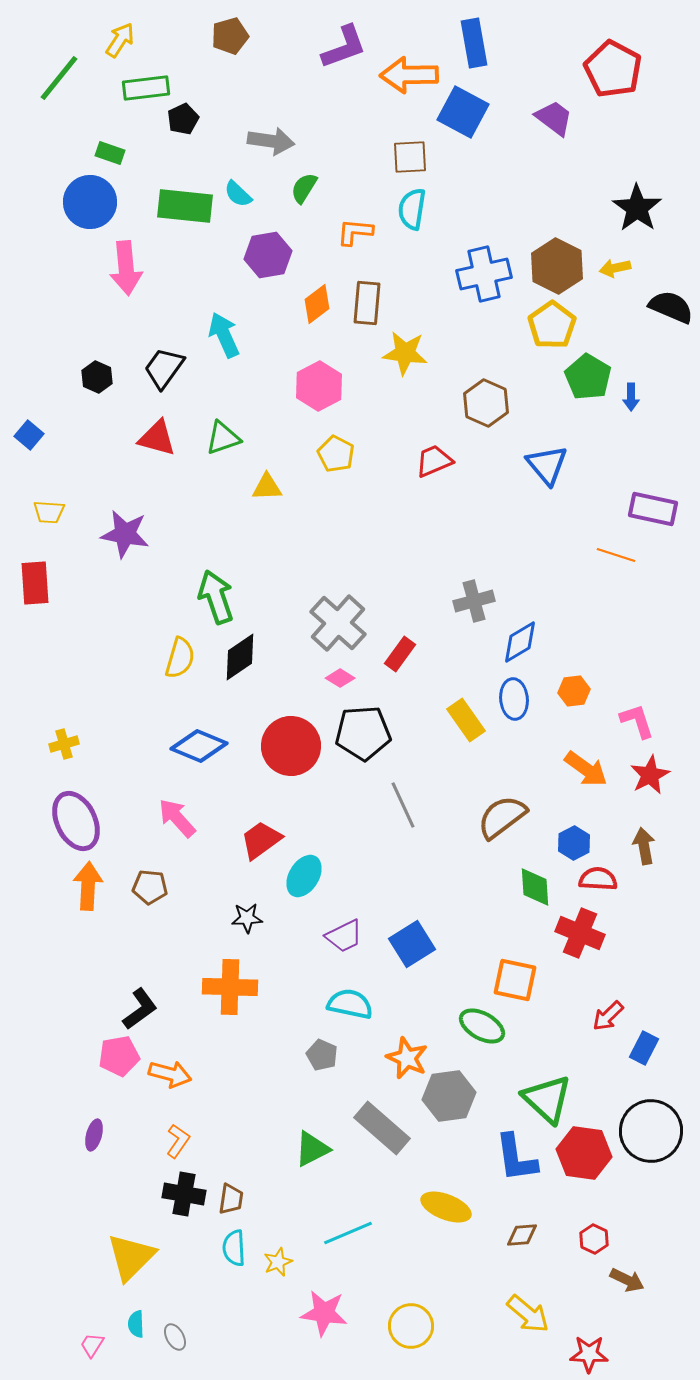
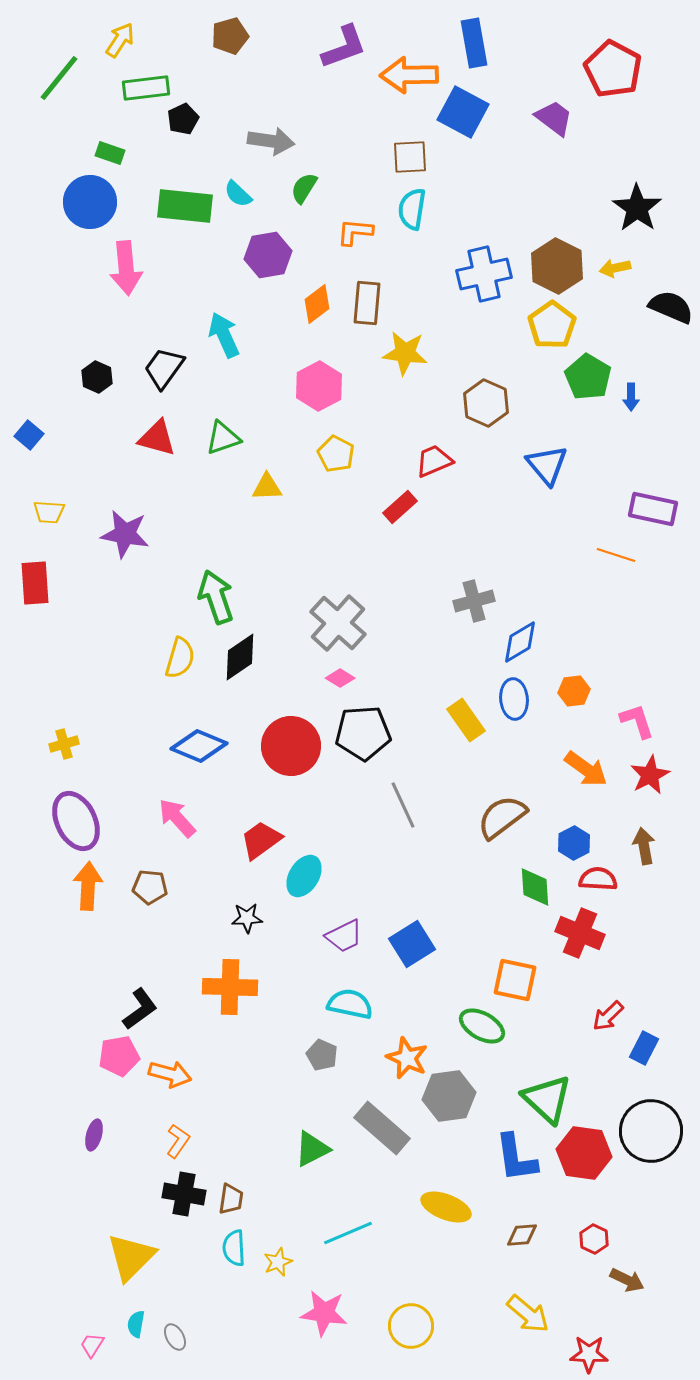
red rectangle at (400, 654): moved 147 px up; rotated 12 degrees clockwise
cyan semicircle at (136, 1324): rotated 12 degrees clockwise
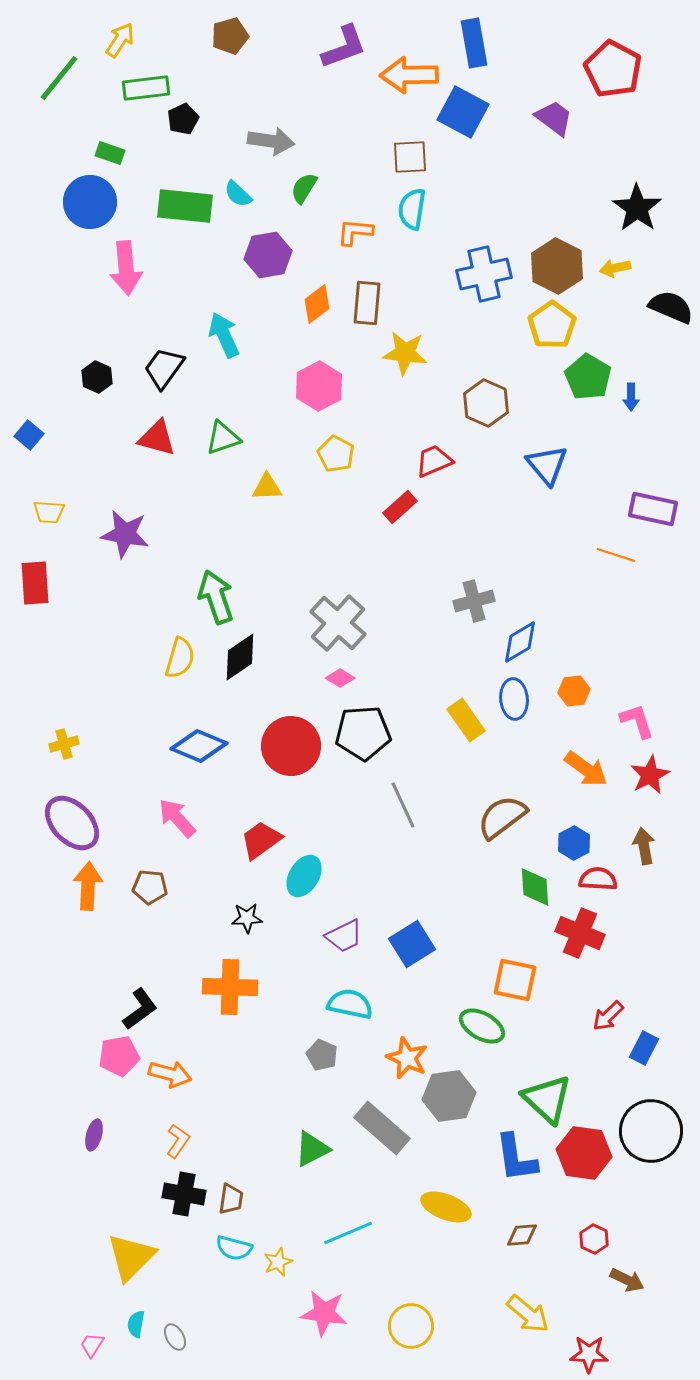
purple ellipse at (76, 821): moved 4 px left, 2 px down; rotated 18 degrees counterclockwise
cyan semicircle at (234, 1248): rotated 72 degrees counterclockwise
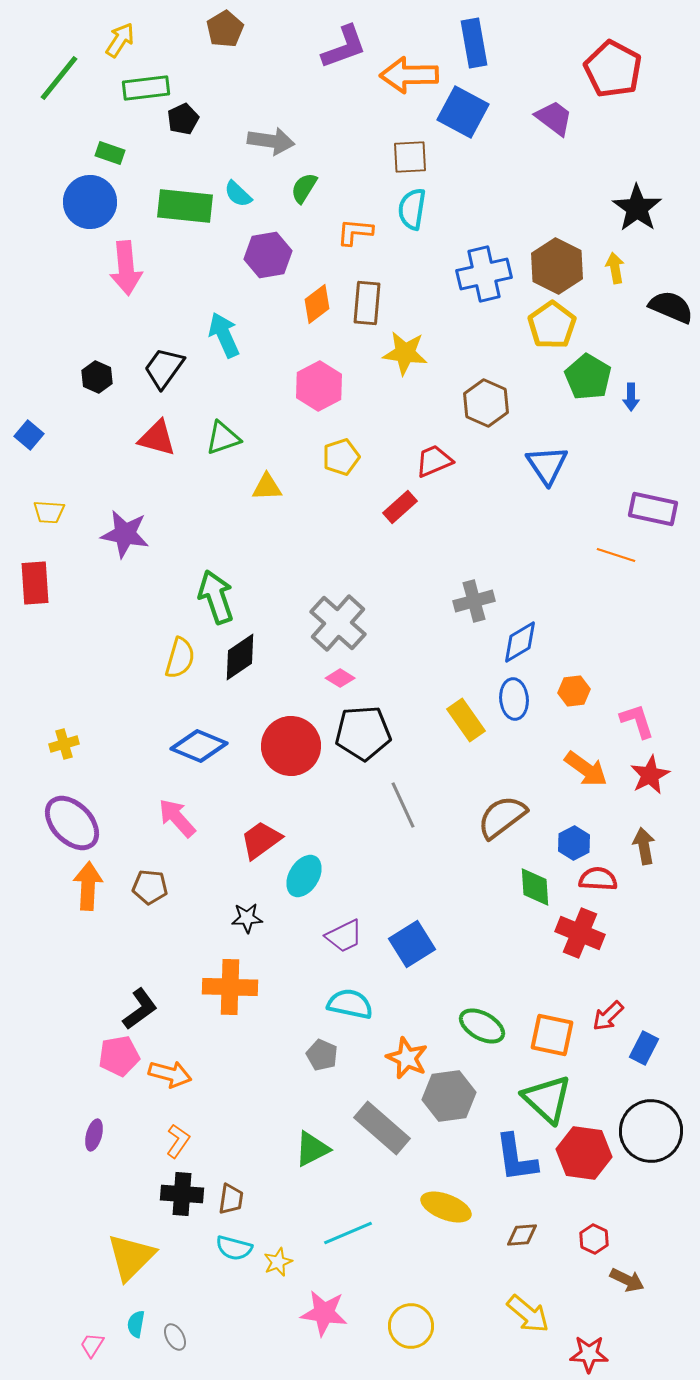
brown pentagon at (230, 36): moved 5 px left, 7 px up; rotated 15 degrees counterclockwise
yellow arrow at (615, 268): rotated 92 degrees clockwise
yellow pentagon at (336, 454): moved 5 px right, 3 px down; rotated 27 degrees clockwise
blue triangle at (547, 465): rotated 6 degrees clockwise
orange square at (515, 980): moved 37 px right, 55 px down
black cross at (184, 1194): moved 2 px left; rotated 6 degrees counterclockwise
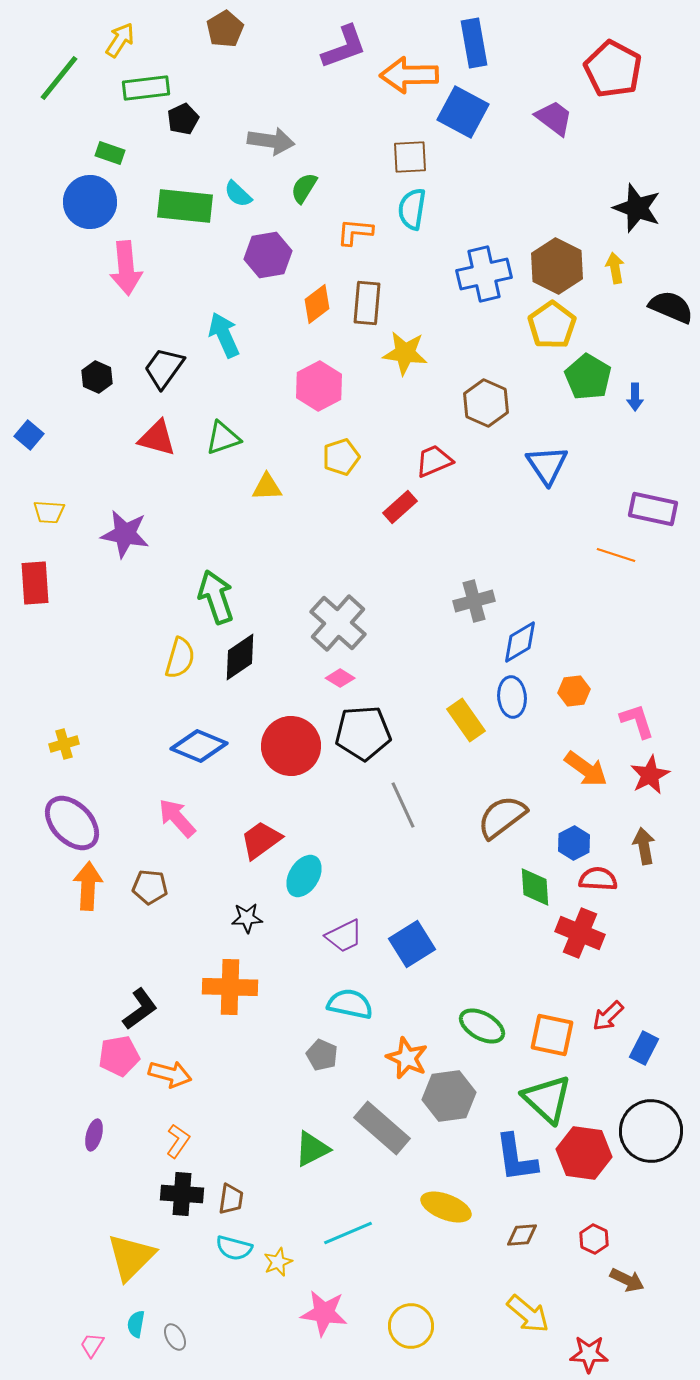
black star at (637, 208): rotated 15 degrees counterclockwise
blue arrow at (631, 397): moved 4 px right
blue ellipse at (514, 699): moved 2 px left, 2 px up
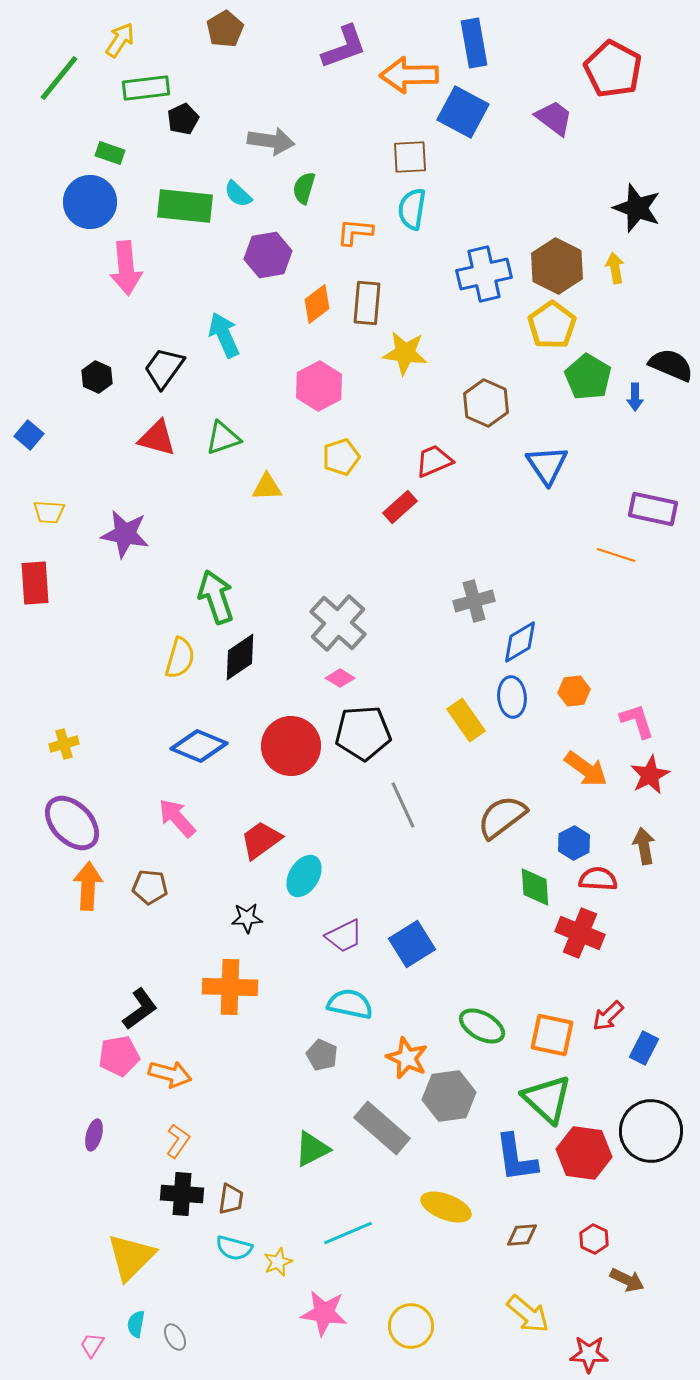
green semicircle at (304, 188): rotated 16 degrees counterclockwise
black semicircle at (671, 307): moved 58 px down
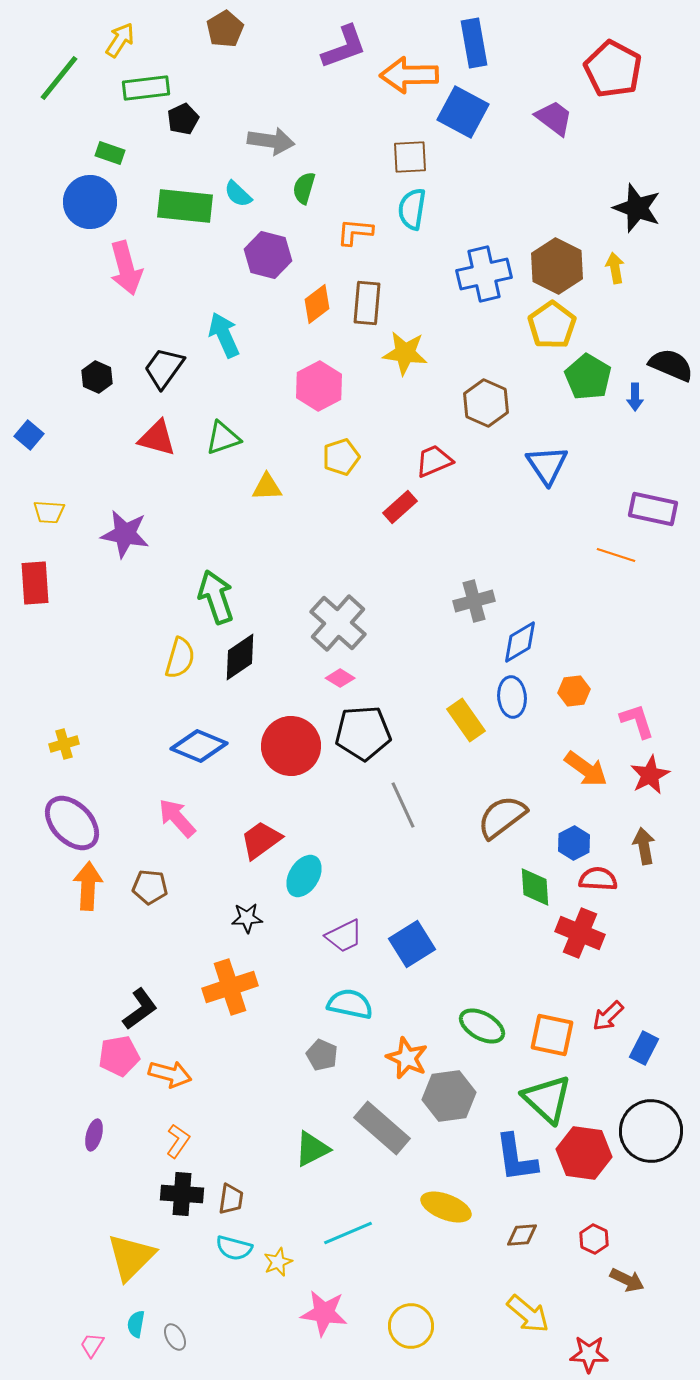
purple hexagon at (268, 255): rotated 24 degrees clockwise
pink arrow at (126, 268): rotated 10 degrees counterclockwise
orange cross at (230, 987): rotated 20 degrees counterclockwise
